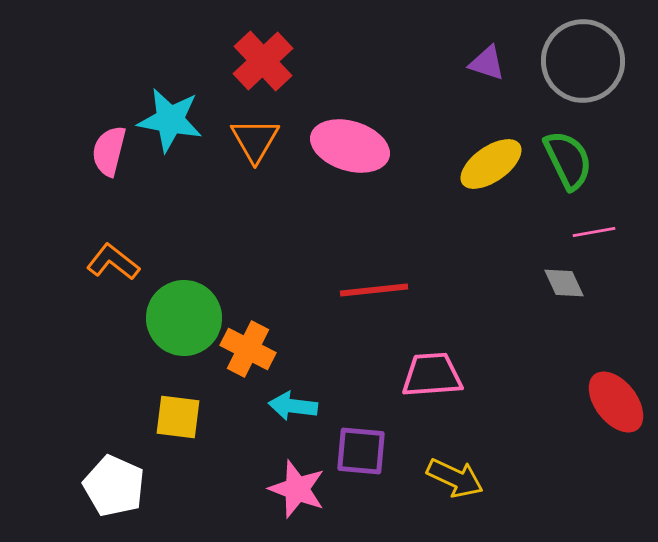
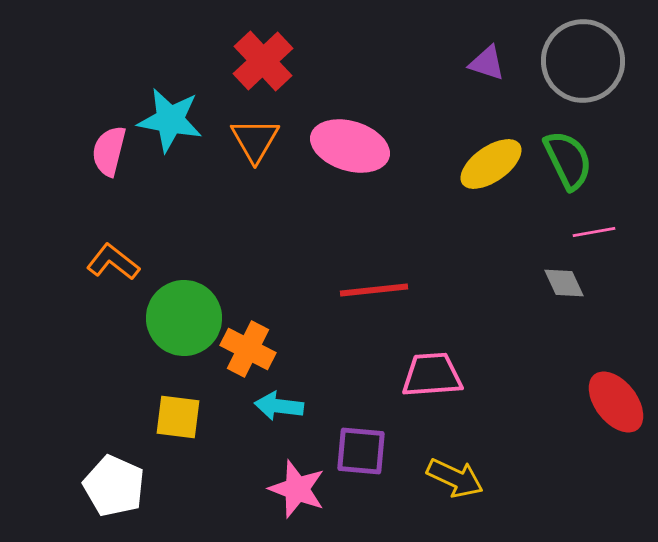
cyan arrow: moved 14 px left
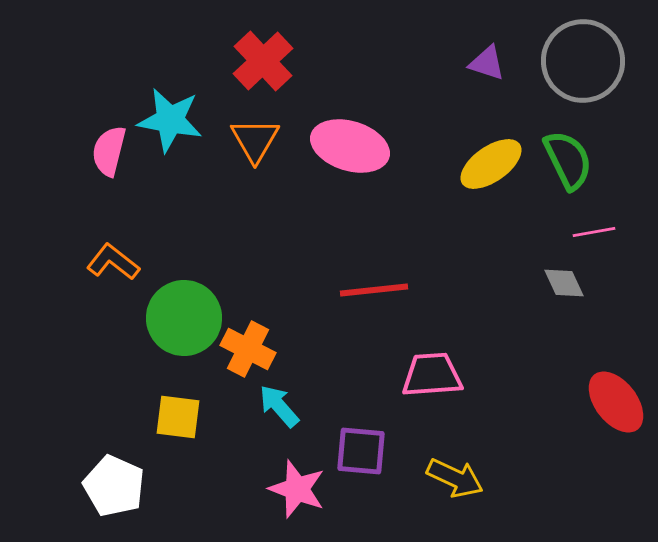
cyan arrow: rotated 42 degrees clockwise
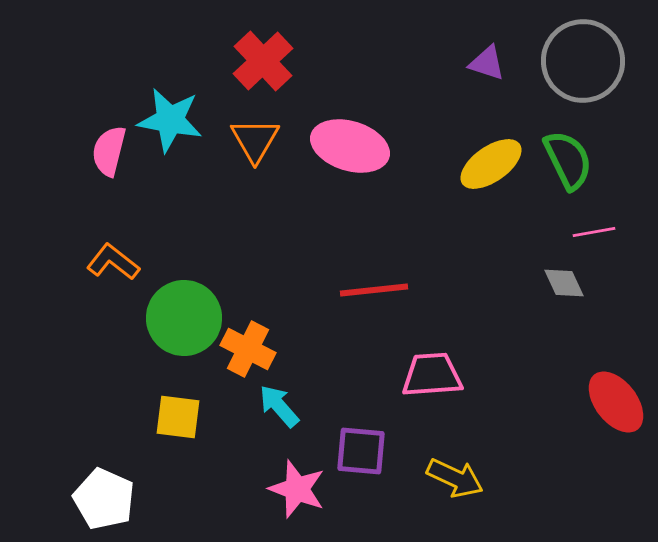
white pentagon: moved 10 px left, 13 px down
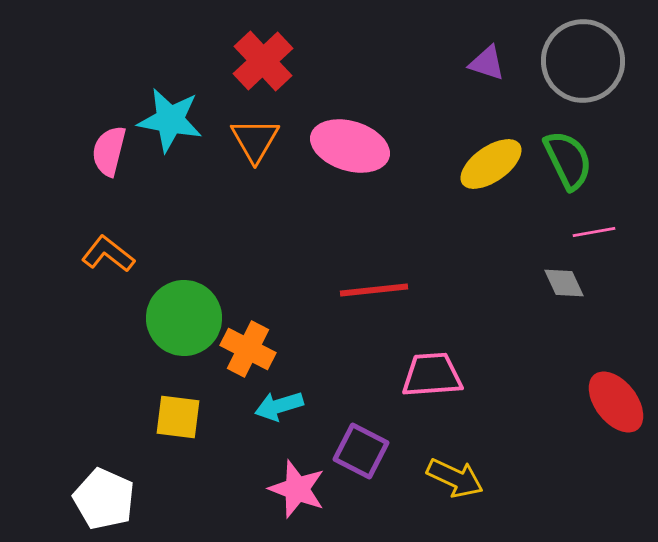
orange L-shape: moved 5 px left, 8 px up
cyan arrow: rotated 66 degrees counterclockwise
purple square: rotated 22 degrees clockwise
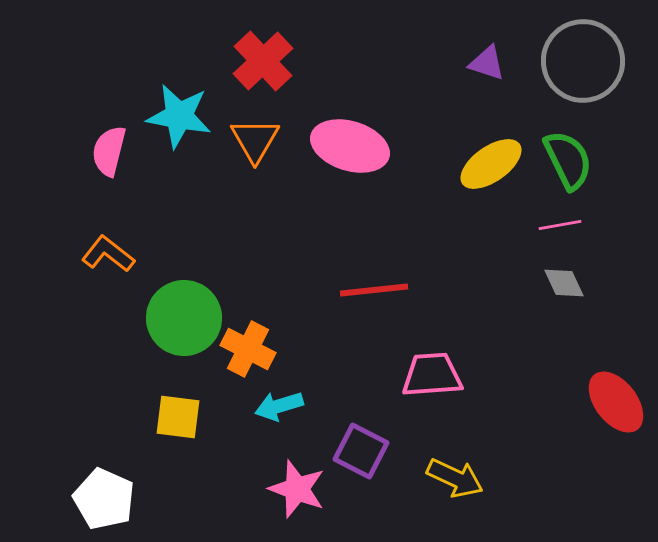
cyan star: moved 9 px right, 4 px up
pink line: moved 34 px left, 7 px up
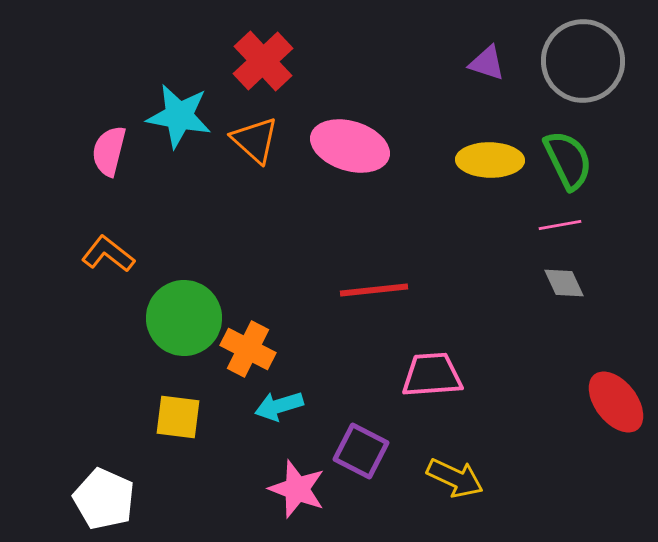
orange triangle: rotated 18 degrees counterclockwise
yellow ellipse: moved 1 px left, 4 px up; rotated 36 degrees clockwise
